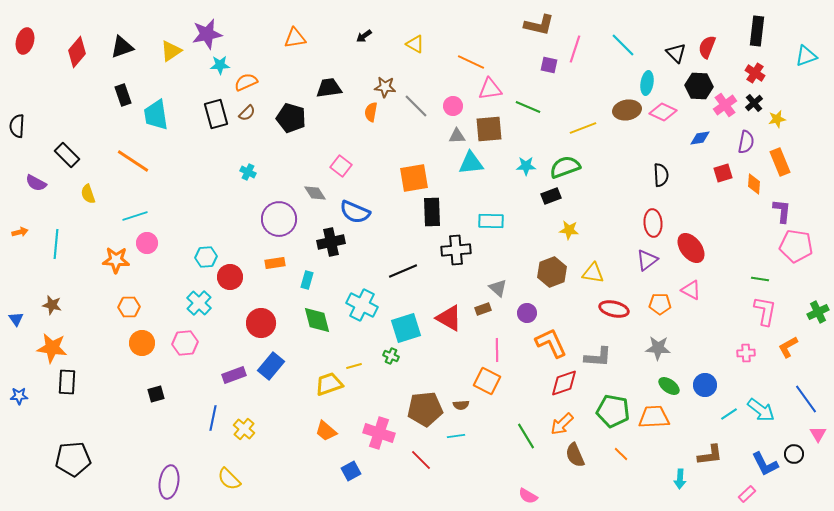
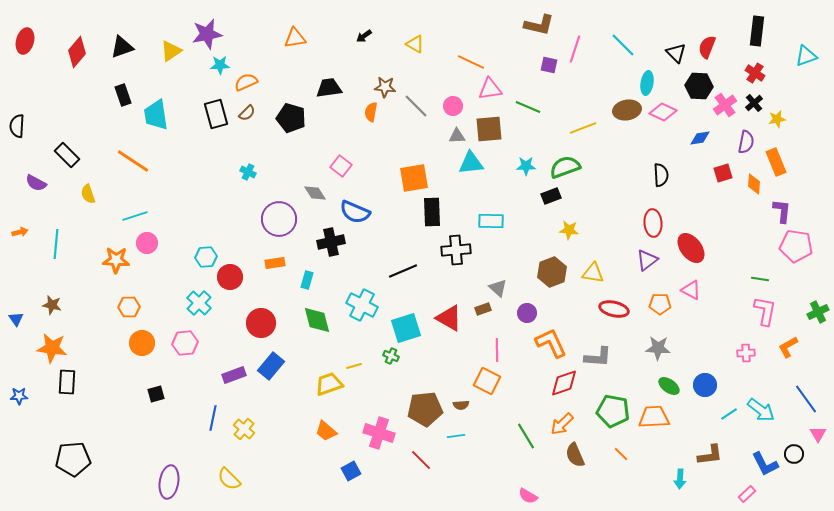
orange rectangle at (780, 162): moved 4 px left
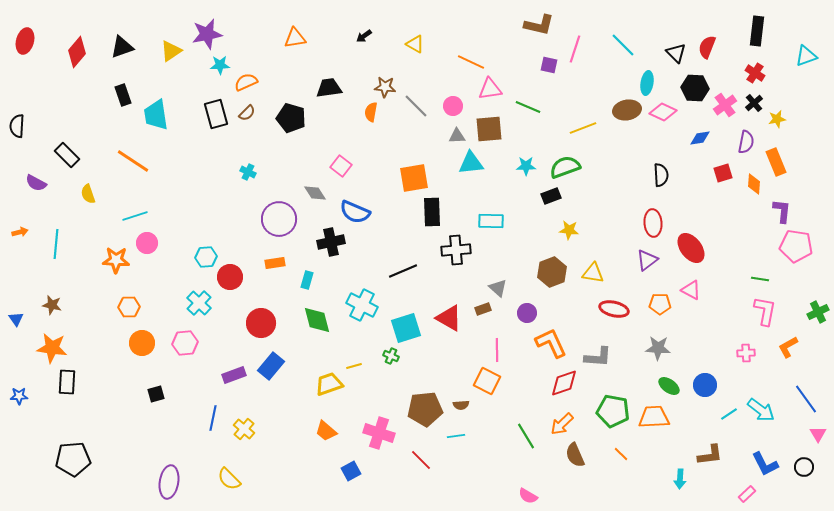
black hexagon at (699, 86): moved 4 px left, 2 px down
black circle at (794, 454): moved 10 px right, 13 px down
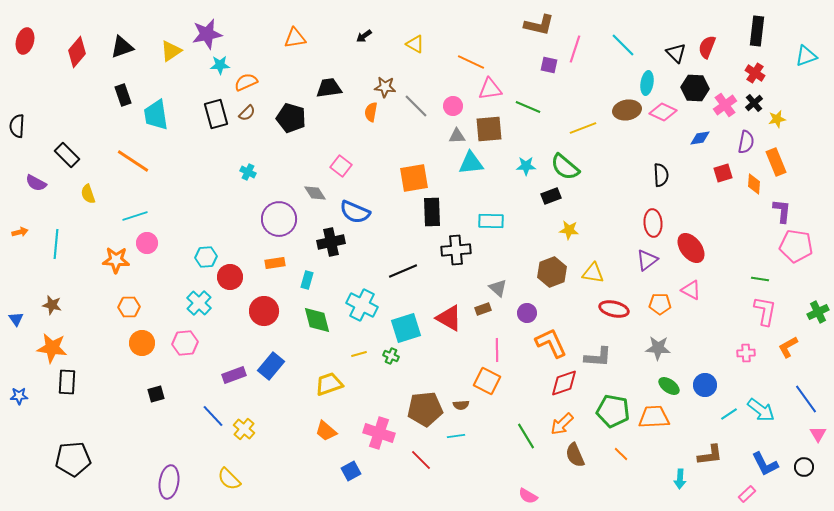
green semicircle at (565, 167): rotated 120 degrees counterclockwise
red circle at (261, 323): moved 3 px right, 12 px up
yellow line at (354, 366): moved 5 px right, 12 px up
blue line at (213, 418): moved 2 px up; rotated 55 degrees counterclockwise
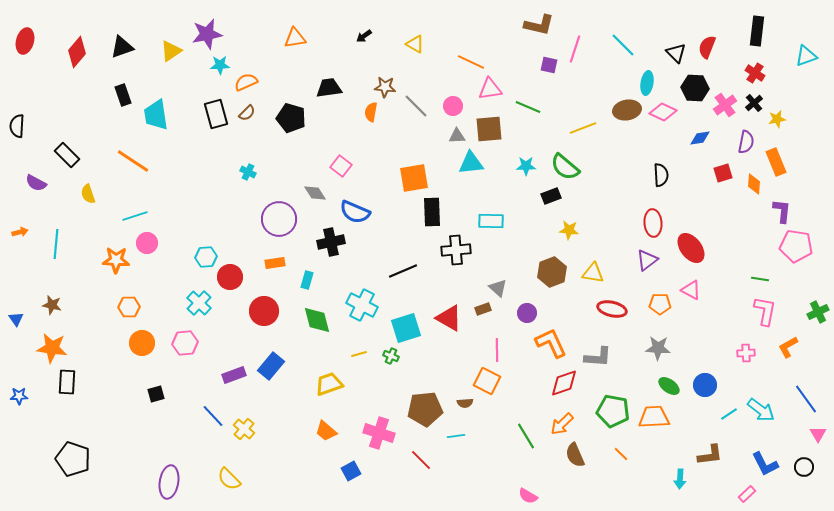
red ellipse at (614, 309): moved 2 px left
brown semicircle at (461, 405): moved 4 px right, 2 px up
black pentagon at (73, 459): rotated 24 degrees clockwise
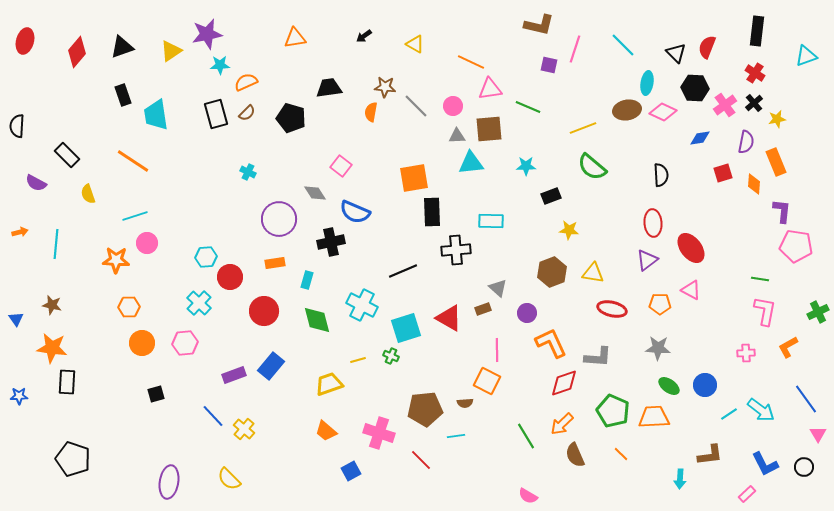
green semicircle at (565, 167): moved 27 px right
yellow line at (359, 354): moved 1 px left, 6 px down
green pentagon at (613, 411): rotated 12 degrees clockwise
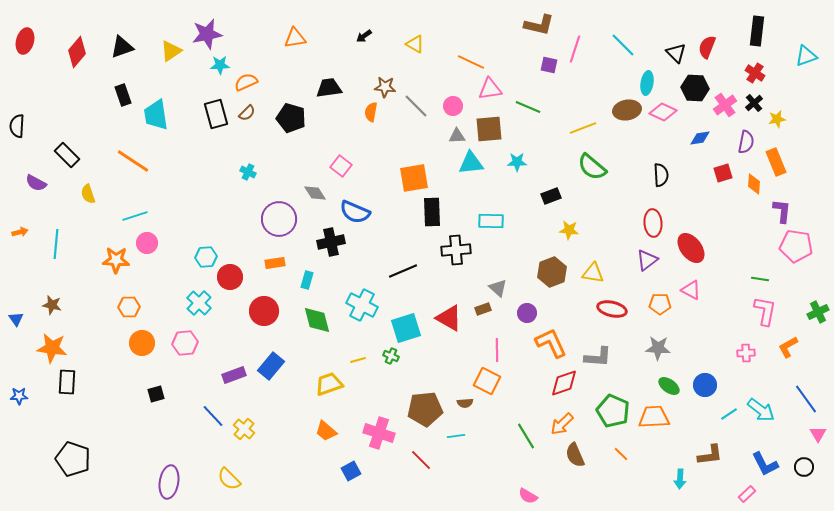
cyan star at (526, 166): moved 9 px left, 4 px up
